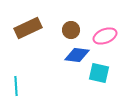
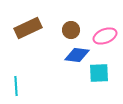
cyan square: rotated 15 degrees counterclockwise
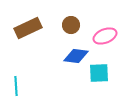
brown circle: moved 5 px up
blue diamond: moved 1 px left, 1 px down
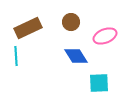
brown circle: moved 3 px up
blue diamond: rotated 50 degrees clockwise
cyan square: moved 10 px down
cyan line: moved 30 px up
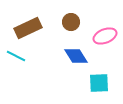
cyan line: rotated 60 degrees counterclockwise
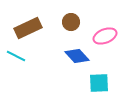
blue diamond: moved 1 px right; rotated 10 degrees counterclockwise
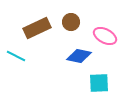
brown rectangle: moved 9 px right
pink ellipse: rotated 50 degrees clockwise
blue diamond: moved 2 px right; rotated 35 degrees counterclockwise
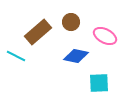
brown rectangle: moved 1 px right, 4 px down; rotated 16 degrees counterclockwise
blue diamond: moved 3 px left
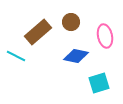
pink ellipse: rotated 50 degrees clockwise
cyan square: rotated 15 degrees counterclockwise
